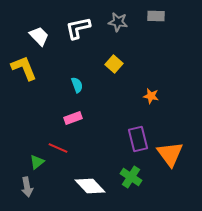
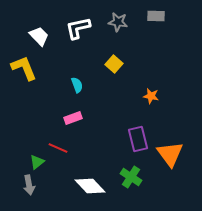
gray arrow: moved 2 px right, 2 px up
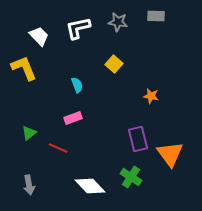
green triangle: moved 8 px left, 29 px up
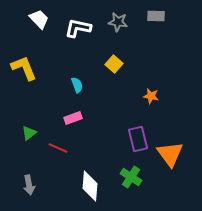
white L-shape: rotated 24 degrees clockwise
white trapezoid: moved 17 px up
white diamond: rotated 48 degrees clockwise
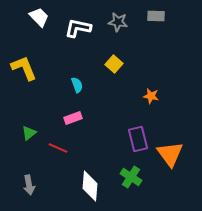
white trapezoid: moved 2 px up
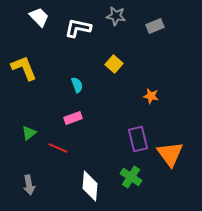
gray rectangle: moved 1 px left, 10 px down; rotated 24 degrees counterclockwise
gray star: moved 2 px left, 6 px up
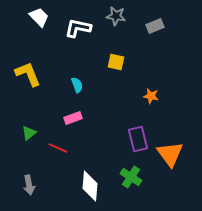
yellow square: moved 2 px right, 2 px up; rotated 30 degrees counterclockwise
yellow L-shape: moved 4 px right, 6 px down
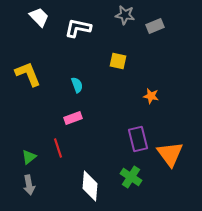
gray star: moved 9 px right, 1 px up
yellow square: moved 2 px right, 1 px up
green triangle: moved 24 px down
red line: rotated 48 degrees clockwise
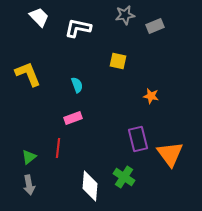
gray star: rotated 18 degrees counterclockwise
red line: rotated 24 degrees clockwise
green cross: moved 7 px left
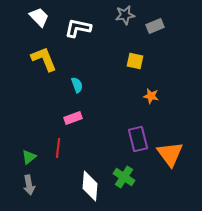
yellow square: moved 17 px right
yellow L-shape: moved 16 px right, 15 px up
